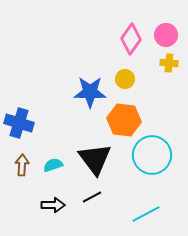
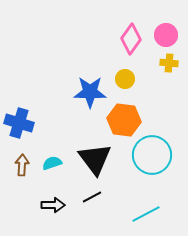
cyan semicircle: moved 1 px left, 2 px up
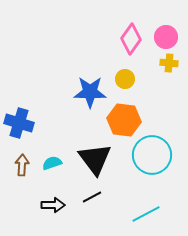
pink circle: moved 2 px down
